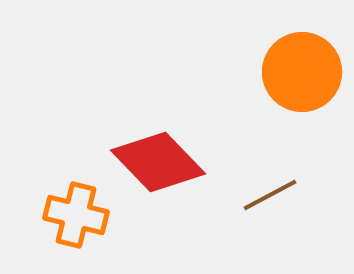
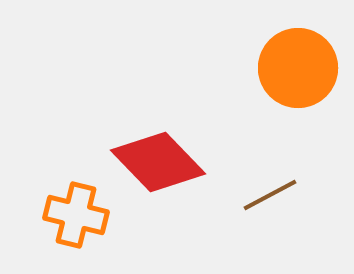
orange circle: moved 4 px left, 4 px up
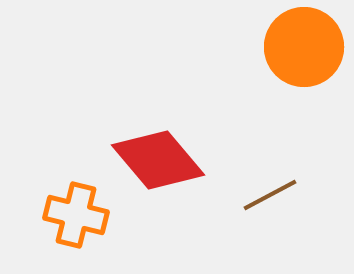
orange circle: moved 6 px right, 21 px up
red diamond: moved 2 px up; rotated 4 degrees clockwise
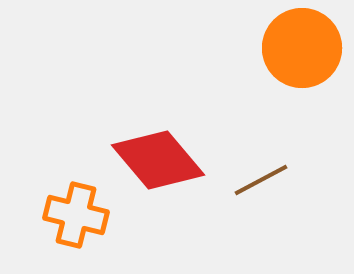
orange circle: moved 2 px left, 1 px down
brown line: moved 9 px left, 15 px up
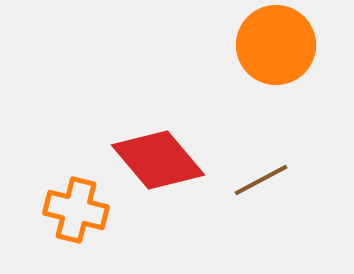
orange circle: moved 26 px left, 3 px up
orange cross: moved 5 px up
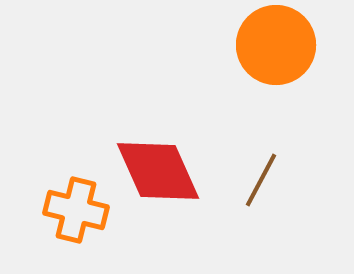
red diamond: moved 11 px down; rotated 16 degrees clockwise
brown line: rotated 34 degrees counterclockwise
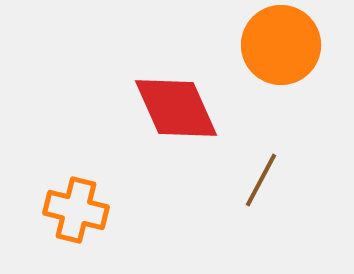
orange circle: moved 5 px right
red diamond: moved 18 px right, 63 px up
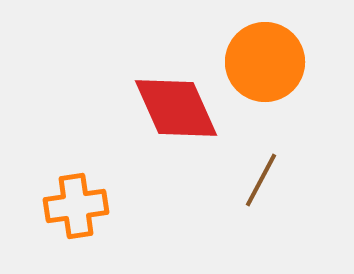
orange circle: moved 16 px left, 17 px down
orange cross: moved 4 px up; rotated 22 degrees counterclockwise
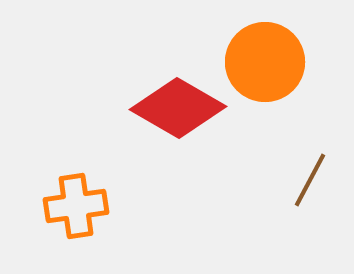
red diamond: moved 2 px right; rotated 36 degrees counterclockwise
brown line: moved 49 px right
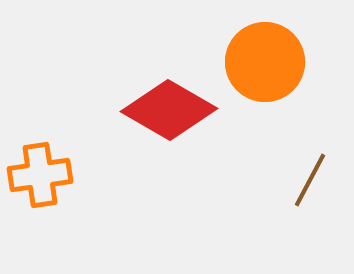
red diamond: moved 9 px left, 2 px down
orange cross: moved 36 px left, 31 px up
